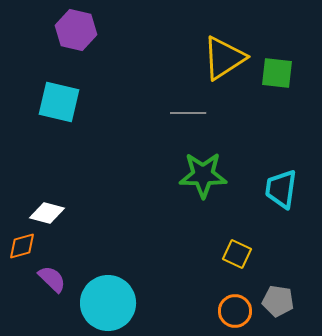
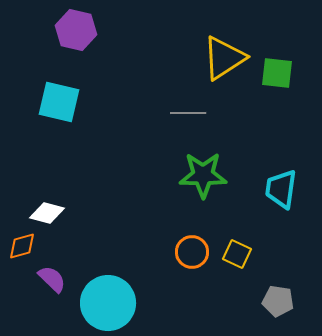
orange circle: moved 43 px left, 59 px up
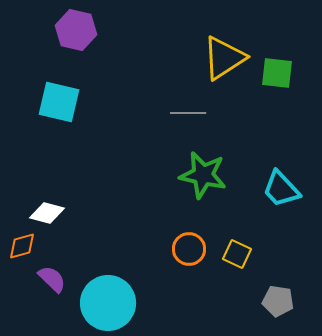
green star: rotated 12 degrees clockwise
cyan trapezoid: rotated 51 degrees counterclockwise
orange circle: moved 3 px left, 3 px up
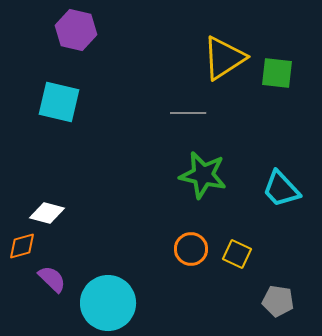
orange circle: moved 2 px right
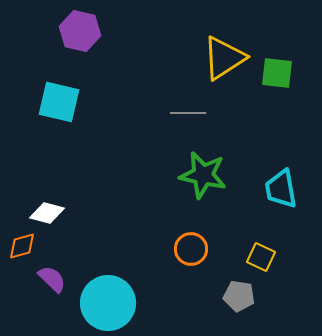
purple hexagon: moved 4 px right, 1 px down
cyan trapezoid: rotated 33 degrees clockwise
yellow square: moved 24 px right, 3 px down
gray pentagon: moved 39 px left, 5 px up
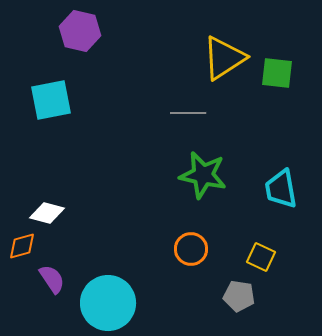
cyan square: moved 8 px left, 2 px up; rotated 24 degrees counterclockwise
purple semicircle: rotated 12 degrees clockwise
